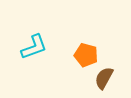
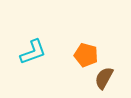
cyan L-shape: moved 1 px left, 5 px down
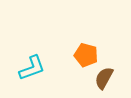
cyan L-shape: moved 1 px left, 16 px down
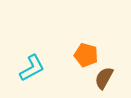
cyan L-shape: rotated 8 degrees counterclockwise
